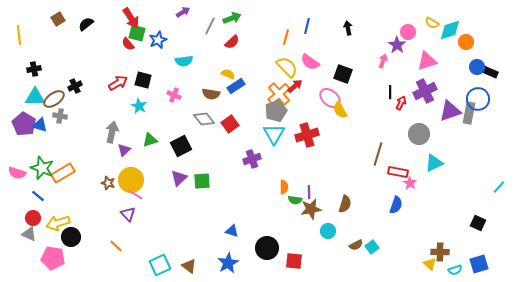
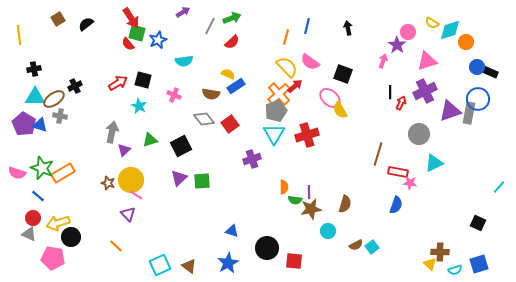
pink star at (410, 183): rotated 24 degrees counterclockwise
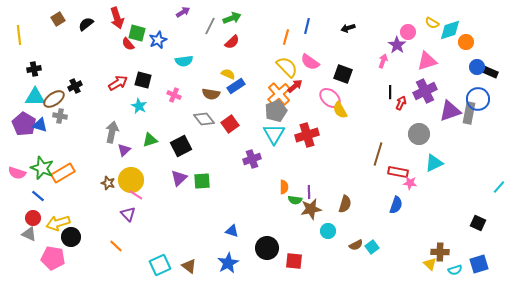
red arrow at (131, 18): moved 14 px left; rotated 15 degrees clockwise
black arrow at (348, 28): rotated 96 degrees counterclockwise
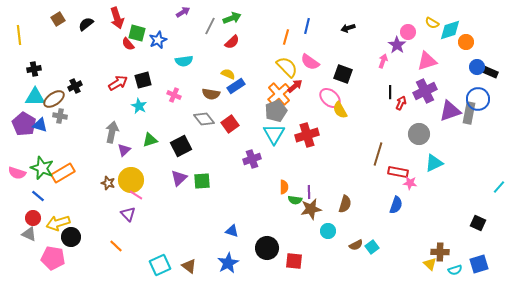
black square at (143, 80): rotated 30 degrees counterclockwise
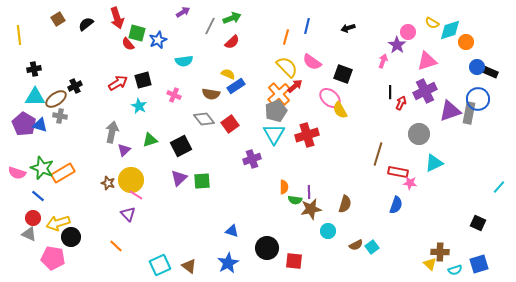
pink semicircle at (310, 62): moved 2 px right
brown ellipse at (54, 99): moved 2 px right
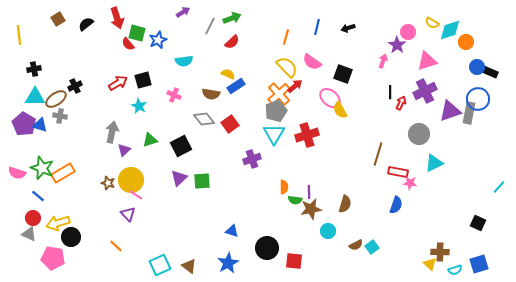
blue line at (307, 26): moved 10 px right, 1 px down
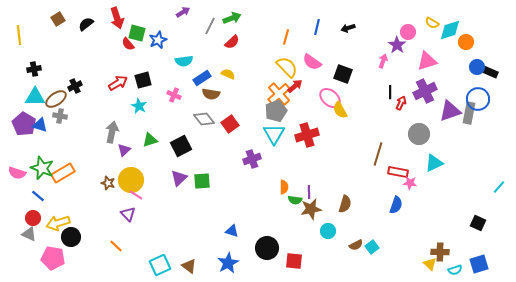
blue rectangle at (236, 86): moved 34 px left, 8 px up
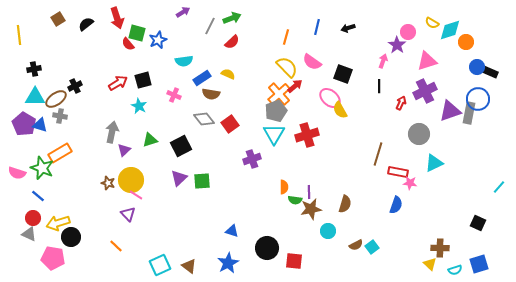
black line at (390, 92): moved 11 px left, 6 px up
orange rectangle at (63, 173): moved 3 px left, 20 px up
brown cross at (440, 252): moved 4 px up
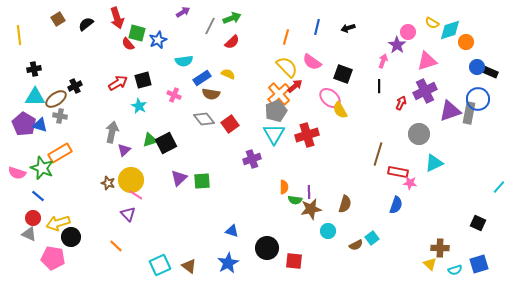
black square at (181, 146): moved 15 px left, 3 px up
cyan square at (372, 247): moved 9 px up
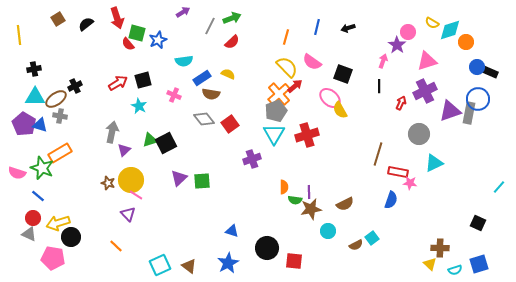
brown semicircle at (345, 204): rotated 48 degrees clockwise
blue semicircle at (396, 205): moved 5 px left, 5 px up
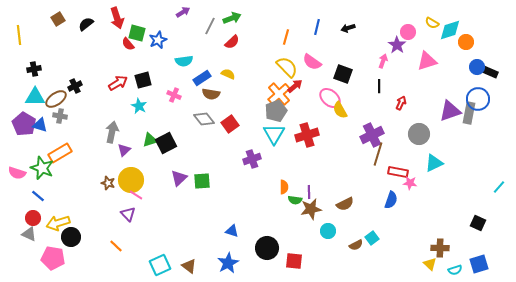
purple cross at (425, 91): moved 53 px left, 44 px down
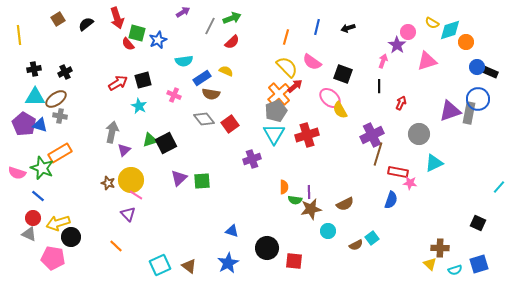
yellow semicircle at (228, 74): moved 2 px left, 3 px up
black cross at (75, 86): moved 10 px left, 14 px up
